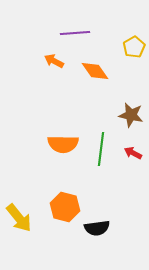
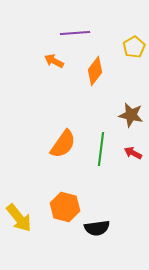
orange diamond: rotated 72 degrees clockwise
orange semicircle: rotated 56 degrees counterclockwise
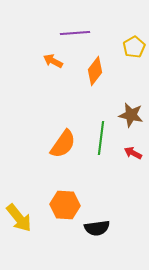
orange arrow: moved 1 px left
green line: moved 11 px up
orange hexagon: moved 2 px up; rotated 12 degrees counterclockwise
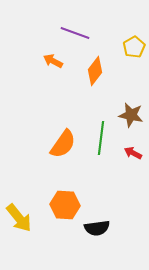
purple line: rotated 24 degrees clockwise
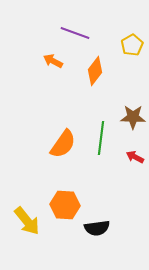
yellow pentagon: moved 2 px left, 2 px up
brown star: moved 2 px right, 2 px down; rotated 10 degrees counterclockwise
red arrow: moved 2 px right, 4 px down
yellow arrow: moved 8 px right, 3 px down
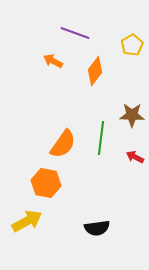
brown star: moved 1 px left, 2 px up
orange hexagon: moved 19 px left, 22 px up; rotated 8 degrees clockwise
yellow arrow: rotated 80 degrees counterclockwise
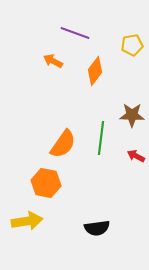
yellow pentagon: rotated 20 degrees clockwise
red arrow: moved 1 px right, 1 px up
yellow arrow: rotated 20 degrees clockwise
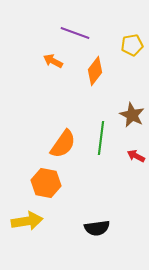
brown star: rotated 25 degrees clockwise
